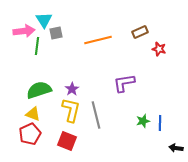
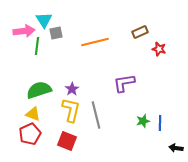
orange line: moved 3 px left, 2 px down
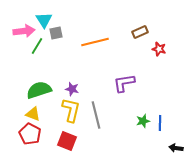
green line: rotated 24 degrees clockwise
purple star: rotated 24 degrees counterclockwise
red pentagon: rotated 20 degrees counterclockwise
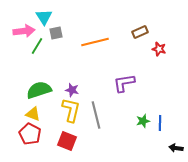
cyan triangle: moved 3 px up
purple star: moved 1 px down
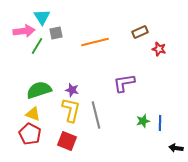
cyan triangle: moved 2 px left
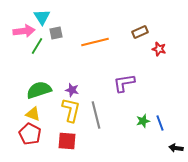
blue line: rotated 21 degrees counterclockwise
red square: rotated 18 degrees counterclockwise
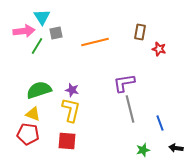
brown rectangle: rotated 56 degrees counterclockwise
gray line: moved 34 px right, 6 px up
green star: moved 29 px down
red pentagon: moved 2 px left; rotated 20 degrees counterclockwise
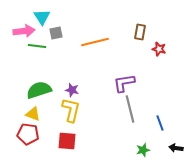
green line: rotated 66 degrees clockwise
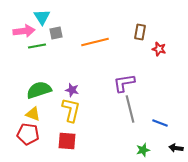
green line: rotated 18 degrees counterclockwise
blue line: rotated 49 degrees counterclockwise
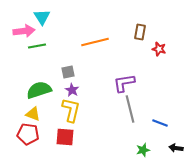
gray square: moved 12 px right, 39 px down
purple star: rotated 16 degrees clockwise
red square: moved 2 px left, 4 px up
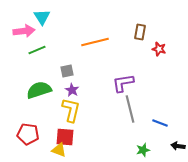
green line: moved 4 px down; rotated 12 degrees counterclockwise
gray square: moved 1 px left, 1 px up
purple L-shape: moved 1 px left
yellow triangle: moved 26 px right, 36 px down
black arrow: moved 2 px right, 2 px up
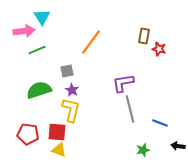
brown rectangle: moved 4 px right, 4 px down
orange line: moved 4 px left; rotated 40 degrees counterclockwise
red square: moved 8 px left, 5 px up
